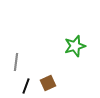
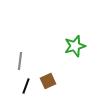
gray line: moved 4 px right, 1 px up
brown square: moved 2 px up
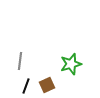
green star: moved 4 px left, 18 px down
brown square: moved 1 px left, 4 px down
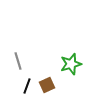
gray line: moved 2 px left; rotated 24 degrees counterclockwise
black line: moved 1 px right
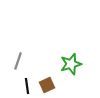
gray line: rotated 36 degrees clockwise
black line: rotated 28 degrees counterclockwise
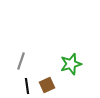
gray line: moved 3 px right
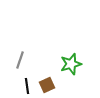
gray line: moved 1 px left, 1 px up
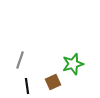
green star: moved 2 px right
brown square: moved 6 px right, 3 px up
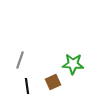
green star: rotated 20 degrees clockwise
